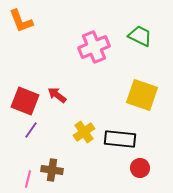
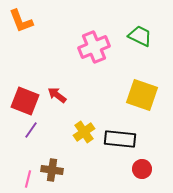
red circle: moved 2 px right, 1 px down
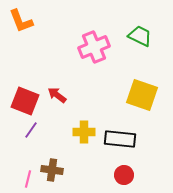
yellow cross: rotated 35 degrees clockwise
red circle: moved 18 px left, 6 px down
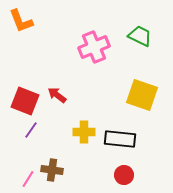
pink line: rotated 18 degrees clockwise
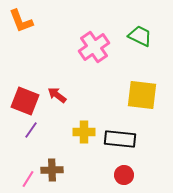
pink cross: rotated 12 degrees counterclockwise
yellow square: rotated 12 degrees counterclockwise
brown cross: rotated 10 degrees counterclockwise
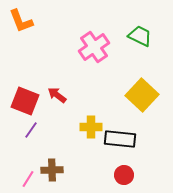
yellow square: rotated 36 degrees clockwise
yellow cross: moved 7 px right, 5 px up
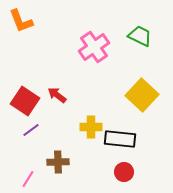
red square: rotated 12 degrees clockwise
purple line: rotated 18 degrees clockwise
brown cross: moved 6 px right, 8 px up
red circle: moved 3 px up
